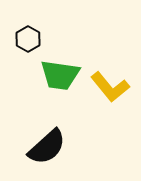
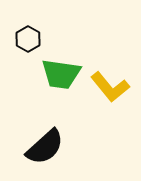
green trapezoid: moved 1 px right, 1 px up
black semicircle: moved 2 px left
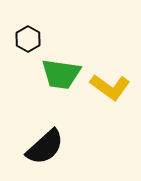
yellow L-shape: rotated 15 degrees counterclockwise
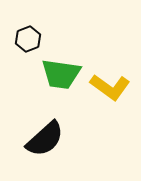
black hexagon: rotated 10 degrees clockwise
black semicircle: moved 8 px up
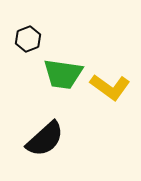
green trapezoid: moved 2 px right
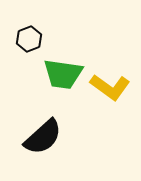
black hexagon: moved 1 px right
black semicircle: moved 2 px left, 2 px up
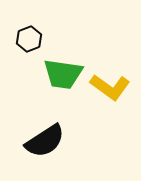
black semicircle: moved 2 px right, 4 px down; rotated 9 degrees clockwise
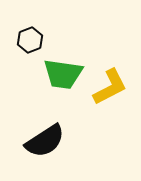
black hexagon: moved 1 px right, 1 px down
yellow L-shape: rotated 63 degrees counterclockwise
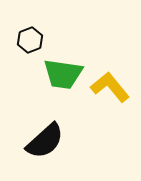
yellow L-shape: rotated 102 degrees counterclockwise
black semicircle: rotated 9 degrees counterclockwise
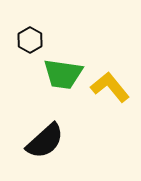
black hexagon: rotated 10 degrees counterclockwise
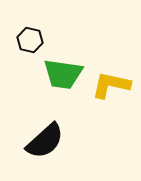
black hexagon: rotated 15 degrees counterclockwise
yellow L-shape: moved 1 px right, 2 px up; rotated 39 degrees counterclockwise
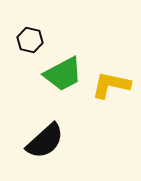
green trapezoid: rotated 36 degrees counterclockwise
